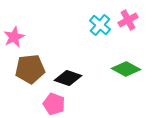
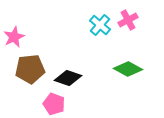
green diamond: moved 2 px right
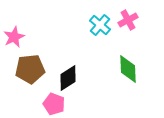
green diamond: rotated 60 degrees clockwise
black diamond: rotated 52 degrees counterclockwise
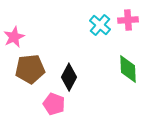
pink cross: rotated 24 degrees clockwise
black diamond: moved 1 px right, 1 px up; rotated 28 degrees counterclockwise
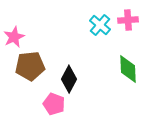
brown pentagon: moved 3 px up
black diamond: moved 2 px down
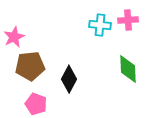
cyan cross: rotated 35 degrees counterclockwise
pink pentagon: moved 18 px left
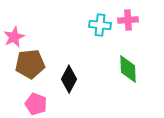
brown pentagon: moved 2 px up
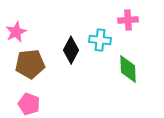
cyan cross: moved 15 px down
pink star: moved 2 px right, 5 px up
black diamond: moved 2 px right, 29 px up
pink pentagon: moved 7 px left
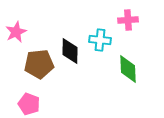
black diamond: moved 1 px left, 1 px down; rotated 28 degrees counterclockwise
brown pentagon: moved 9 px right
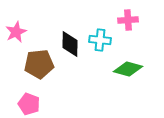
black diamond: moved 7 px up
green diamond: rotated 72 degrees counterclockwise
